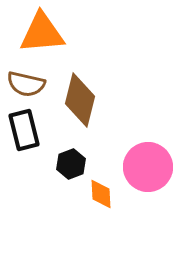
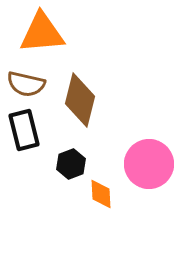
pink circle: moved 1 px right, 3 px up
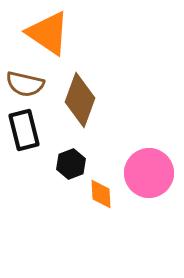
orange triangle: moved 6 px right; rotated 39 degrees clockwise
brown semicircle: moved 1 px left
brown diamond: rotated 6 degrees clockwise
pink circle: moved 9 px down
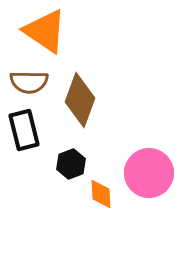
orange triangle: moved 3 px left, 2 px up
brown semicircle: moved 4 px right, 2 px up; rotated 12 degrees counterclockwise
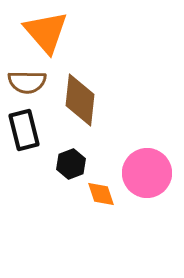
orange triangle: moved 1 px right, 1 px down; rotated 15 degrees clockwise
brown semicircle: moved 2 px left
brown diamond: rotated 14 degrees counterclockwise
pink circle: moved 2 px left
orange diamond: rotated 16 degrees counterclockwise
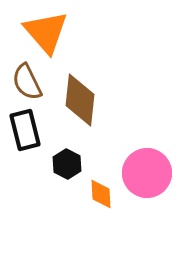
brown semicircle: rotated 63 degrees clockwise
black rectangle: moved 1 px right
black hexagon: moved 4 px left; rotated 12 degrees counterclockwise
orange diamond: rotated 16 degrees clockwise
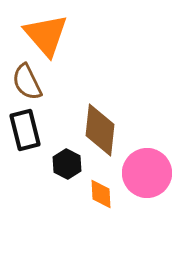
orange triangle: moved 3 px down
brown diamond: moved 20 px right, 30 px down
